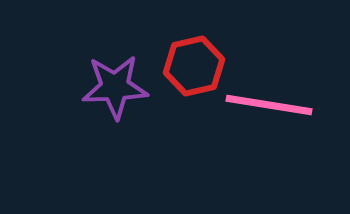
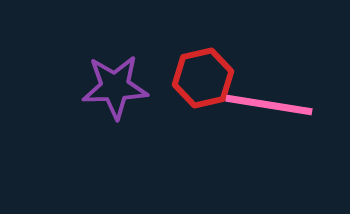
red hexagon: moved 9 px right, 12 px down
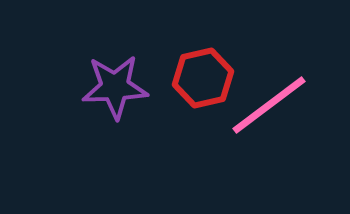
pink line: rotated 46 degrees counterclockwise
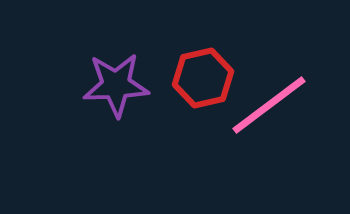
purple star: moved 1 px right, 2 px up
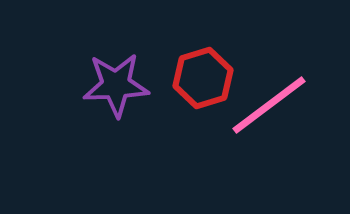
red hexagon: rotated 4 degrees counterclockwise
